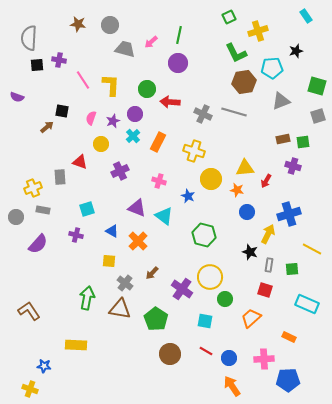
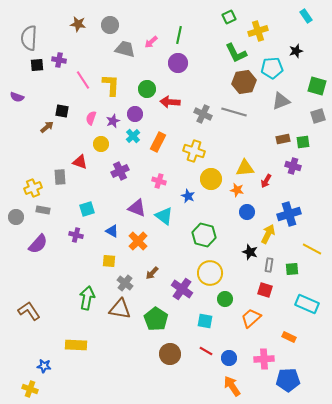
yellow circle at (210, 277): moved 4 px up
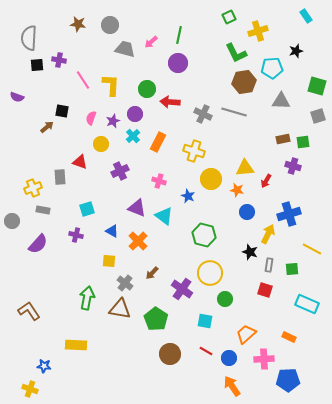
gray triangle at (281, 101): rotated 24 degrees clockwise
gray circle at (16, 217): moved 4 px left, 4 px down
orange trapezoid at (251, 318): moved 5 px left, 16 px down
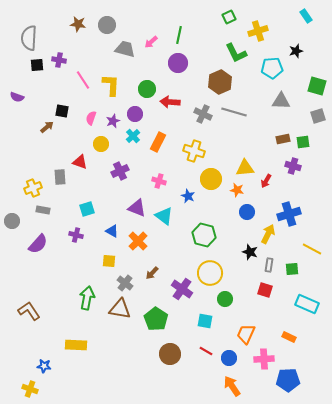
gray circle at (110, 25): moved 3 px left
brown hexagon at (244, 82): moved 24 px left; rotated 15 degrees counterclockwise
orange trapezoid at (246, 334): rotated 25 degrees counterclockwise
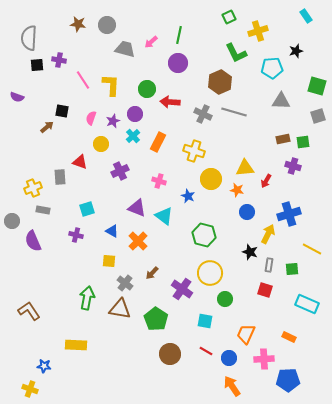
purple semicircle at (38, 244): moved 5 px left, 3 px up; rotated 115 degrees clockwise
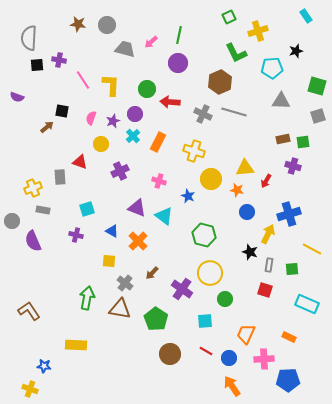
cyan square at (205, 321): rotated 14 degrees counterclockwise
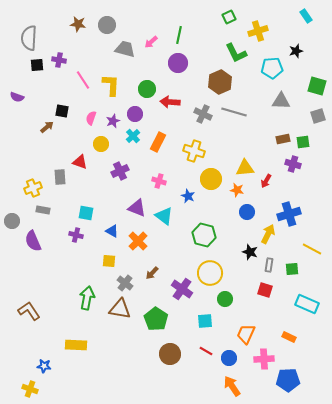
purple cross at (293, 166): moved 2 px up
cyan square at (87, 209): moved 1 px left, 4 px down; rotated 28 degrees clockwise
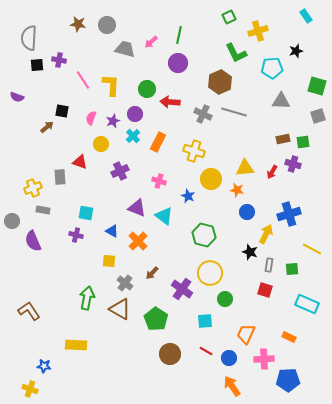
red arrow at (266, 181): moved 6 px right, 9 px up
yellow arrow at (268, 234): moved 2 px left
brown triangle at (120, 309): rotated 20 degrees clockwise
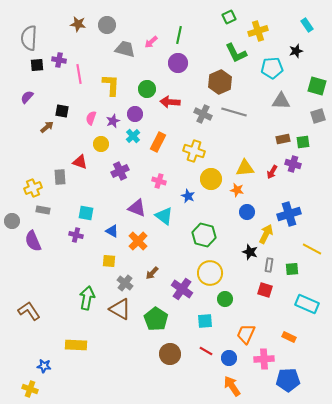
cyan rectangle at (306, 16): moved 1 px right, 9 px down
pink line at (83, 80): moved 4 px left, 6 px up; rotated 24 degrees clockwise
purple semicircle at (17, 97): moved 10 px right; rotated 112 degrees clockwise
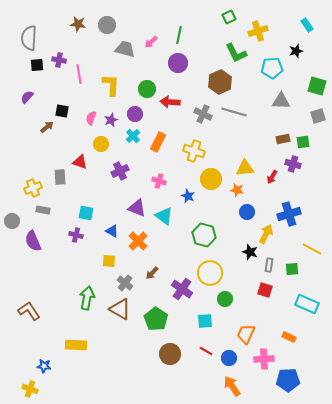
purple star at (113, 121): moved 2 px left, 1 px up
red arrow at (272, 172): moved 5 px down
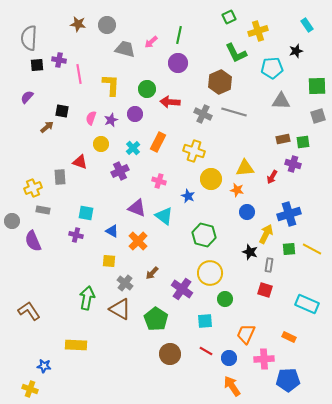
green square at (317, 86): rotated 18 degrees counterclockwise
cyan cross at (133, 136): moved 12 px down
green square at (292, 269): moved 3 px left, 20 px up
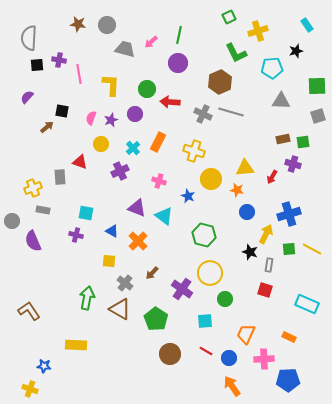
gray line at (234, 112): moved 3 px left
